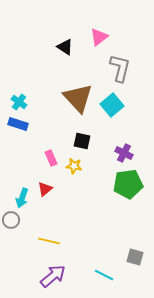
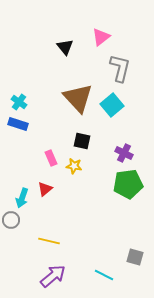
pink triangle: moved 2 px right
black triangle: rotated 18 degrees clockwise
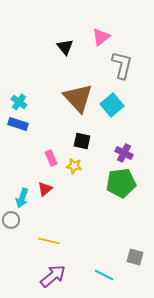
gray L-shape: moved 2 px right, 3 px up
green pentagon: moved 7 px left, 1 px up
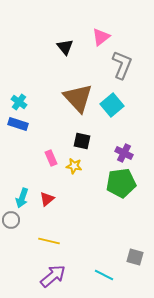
gray L-shape: rotated 8 degrees clockwise
red triangle: moved 2 px right, 10 px down
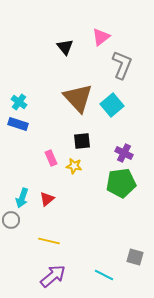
black square: rotated 18 degrees counterclockwise
